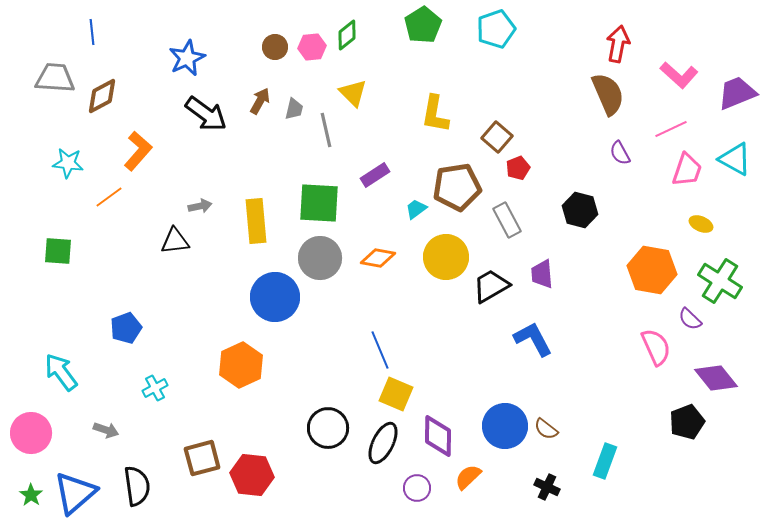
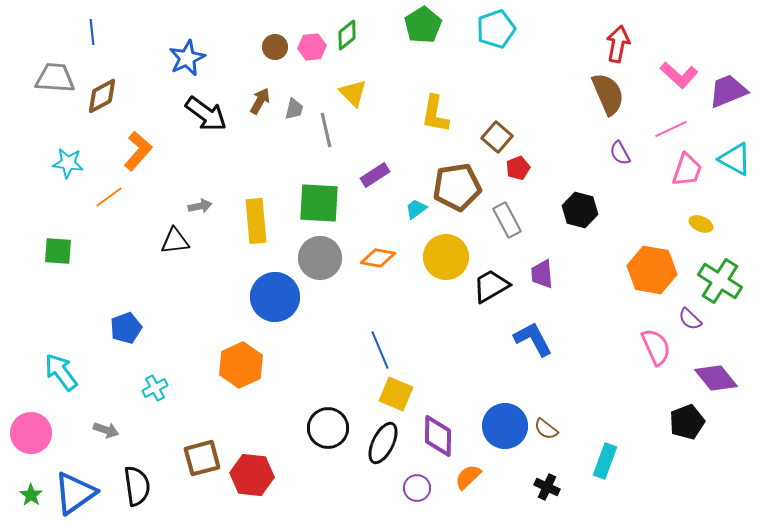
purple trapezoid at (737, 93): moved 9 px left, 2 px up
blue triangle at (75, 493): rotated 6 degrees clockwise
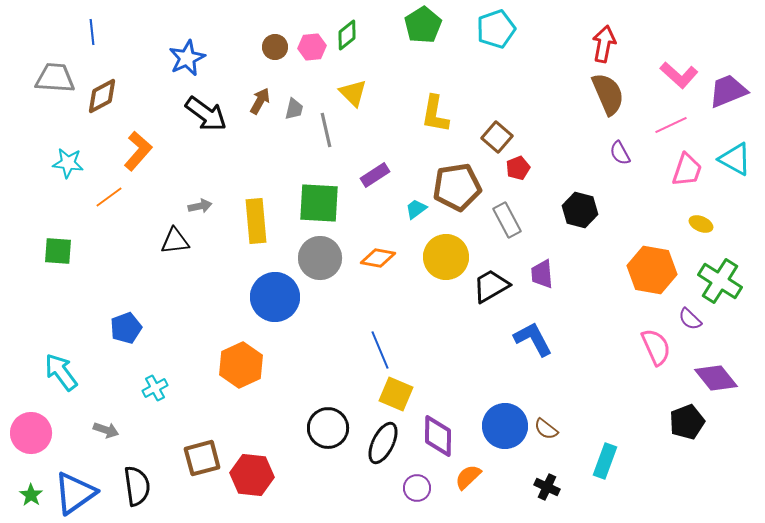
red arrow at (618, 44): moved 14 px left
pink line at (671, 129): moved 4 px up
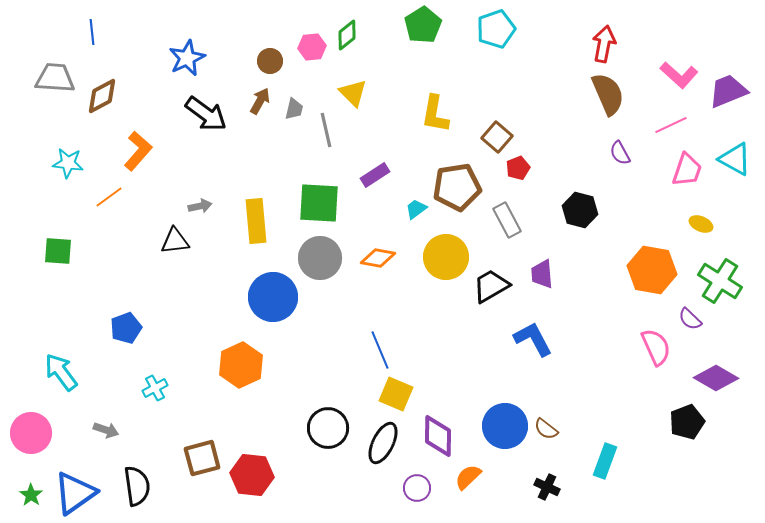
brown circle at (275, 47): moved 5 px left, 14 px down
blue circle at (275, 297): moved 2 px left
purple diamond at (716, 378): rotated 21 degrees counterclockwise
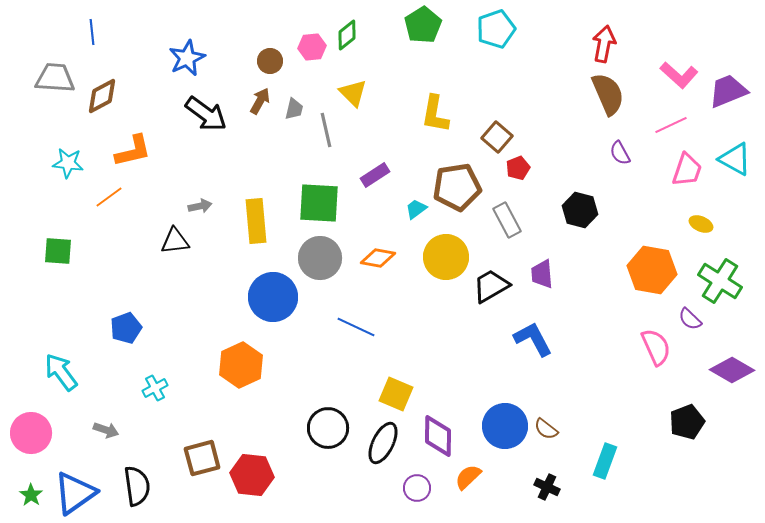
orange L-shape at (138, 151): moved 5 px left; rotated 36 degrees clockwise
blue line at (380, 350): moved 24 px left, 23 px up; rotated 42 degrees counterclockwise
purple diamond at (716, 378): moved 16 px right, 8 px up
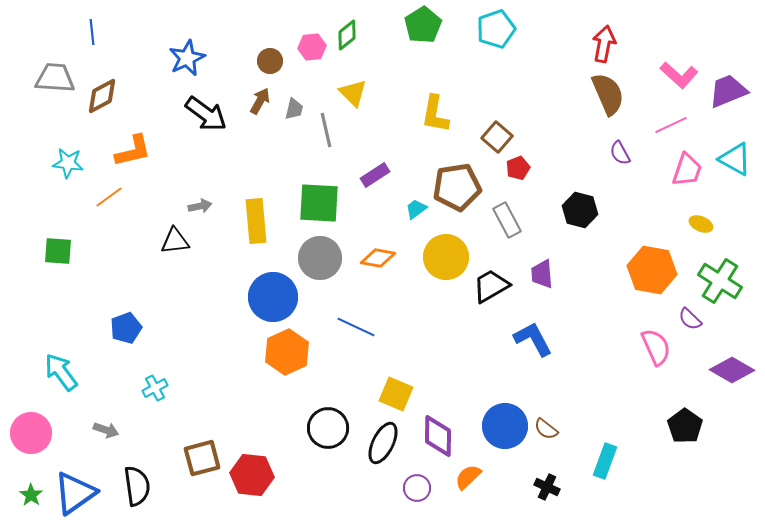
orange hexagon at (241, 365): moved 46 px right, 13 px up
black pentagon at (687, 422): moved 2 px left, 4 px down; rotated 16 degrees counterclockwise
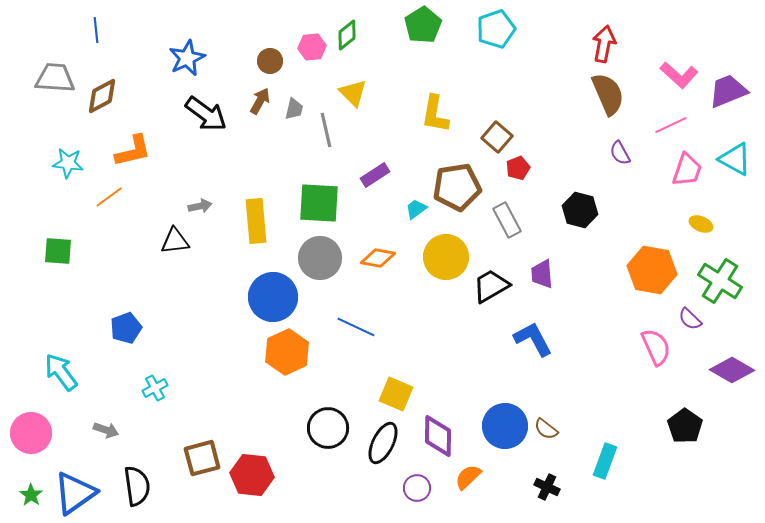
blue line at (92, 32): moved 4 px right, 2 px up
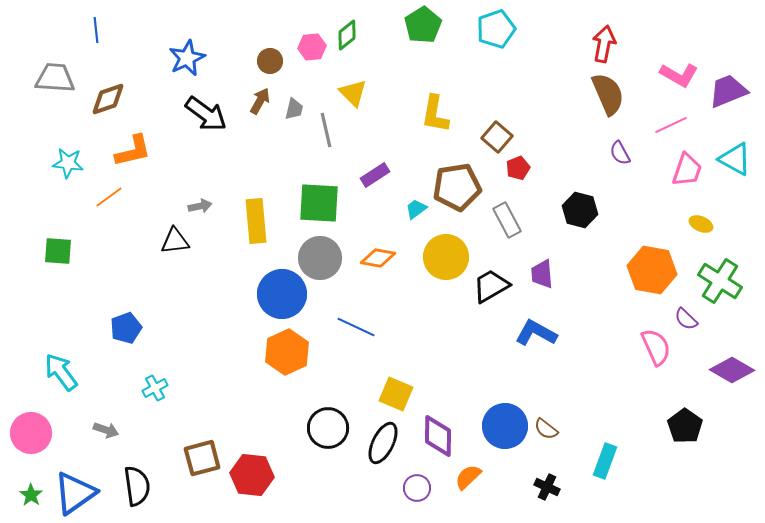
pink L-shape at (679, 75): rotated 12 degrees counterclockwise
brown diamond at (102, 96): moved 6 px right, 3 px down; rotated 9 degrees clockwise
blue circle at (273, 297): moved 9 px right, 3 px up
purple semicircle at (690, 319): moved 4 px left
blue L-shape at (533, 339): moved 3 px right, 6 px up; rotated 33 degrees counterclockwise
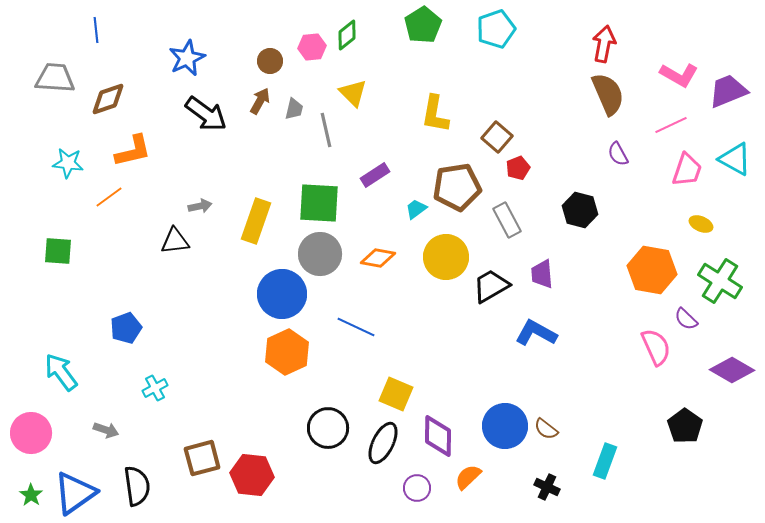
purple semicircle at (620, 153): moved 2 px left, 1 px down
yellow rectangle at (256, 221): rotated 24 degrees clockwise
gray circle at (320, 258): moved 4 px up
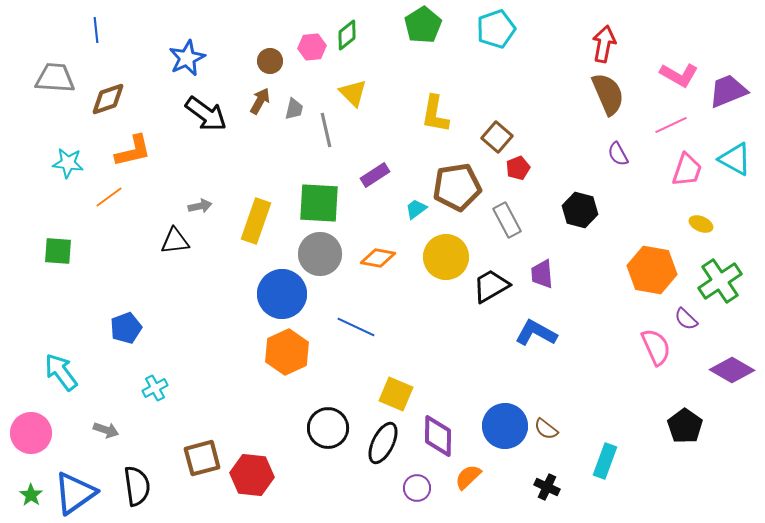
green cross at (720, 281): rotated 24 degrees clockwise
